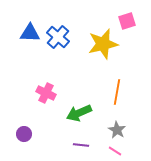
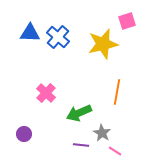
pink cross: rotated 18 degrees clockwise
gray star: moved 15 px left, 3 px down
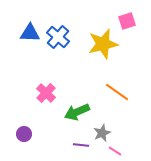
orange line: rotated 65 degrees counterclockwise
green arrow: moved 2 px left, 1 px up
gray star: rotated 18 degrees clockwise
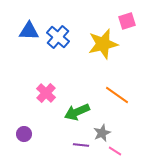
blue triangle: moved 1 px left, 2 px up
orange line: moved 3 px down
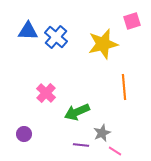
pink square: moved 5 px right
blue triangle: moved 1 px left
blue cross: moved 2 px left
orange line: moved 7 px right, 8 px up; rotated 50 degrees clockwise
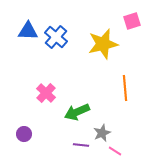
orange line: moved 1 px right, 1 px down
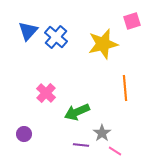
blue triangle: rotated 50 degrees counterclockwise
gray star: rotated 12 degrees counterclockwise
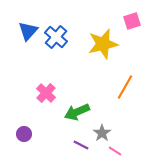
orange line: moved 1 px up; rotated 35 degrees clockwise
purple line: rotated 21 degrees clockwise
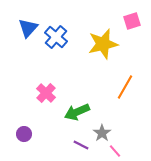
blue triangle: moved 3 px up
pink line: rotated 16 degrees clockwise
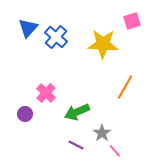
yellow star: rotated 16 degrees clockwise
purple circle: moved 1 px right, 20 px up
purple line: moved 5 px left
